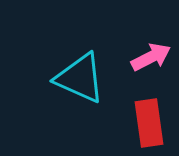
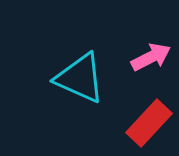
red rectangle: rotated 51 degrees clockwise
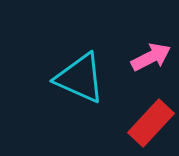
red rectangle: moved 2 px right
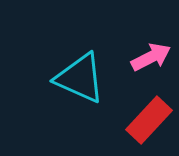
red rectangle: moved 2 px left, 3 px up
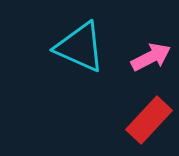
cyan triangle: moved 31 px up
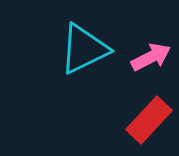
cyan triangle: moved 4 px right, 2 px down; rotated 50 degrees counterclockwise
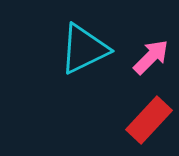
pink arrow: rotated 18 degrees counterclockwise
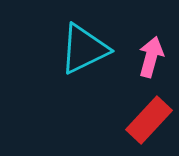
pink arrow: rotated 30 degrees counterclockwise
